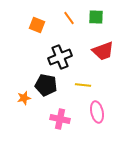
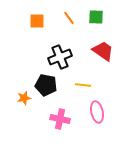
orange square: moved 4 px up; rotated 21 degrees counterclockwise
red trapezoid: rotated 125 degrees counterclockwise
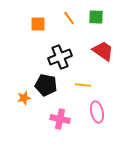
orange square: moved 1 px right, 3 px down
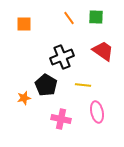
orange square: moved 14 px left
black cross: moved 2 px right
black pentagon: rotated 20 degrees clockwise
pink cross: moved 1 px right
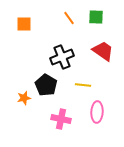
pink ellipse: rotated 15 degrees clockwise
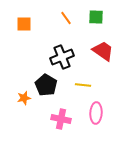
orange line: moved 3 px left
pink ellipse: moved 1 px left, 1 px down
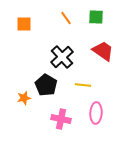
black cross: rotated 20 degrees counterclockwise
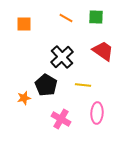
orange line: rotated 24 degrees counterclockwise
pink ellipse: moved 1 px right
pink cross: rotated 18 degrees clockwise
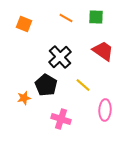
orange square: rotated 21 degrees clockwise
black cross: moved 2 px left
yellow line: rotated 35 degrees clockwise
pink ellipse: moved 8 px right, 3 px up
pink cross: rotated 12 degrees counterclockwise
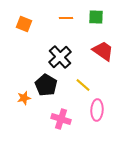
orange line: rotated 32 degrees counterclockwise
pink ellipse: moved 8 px left
